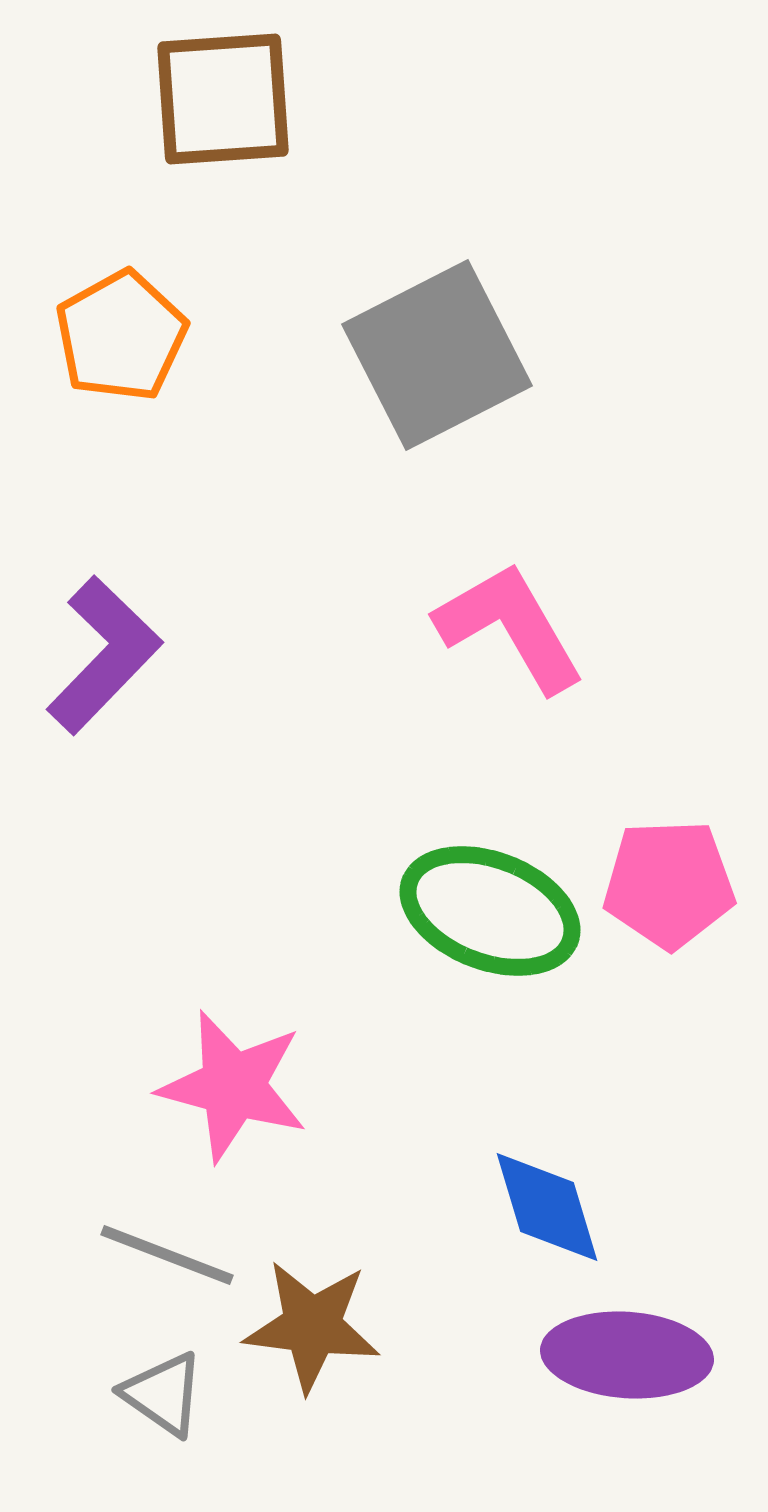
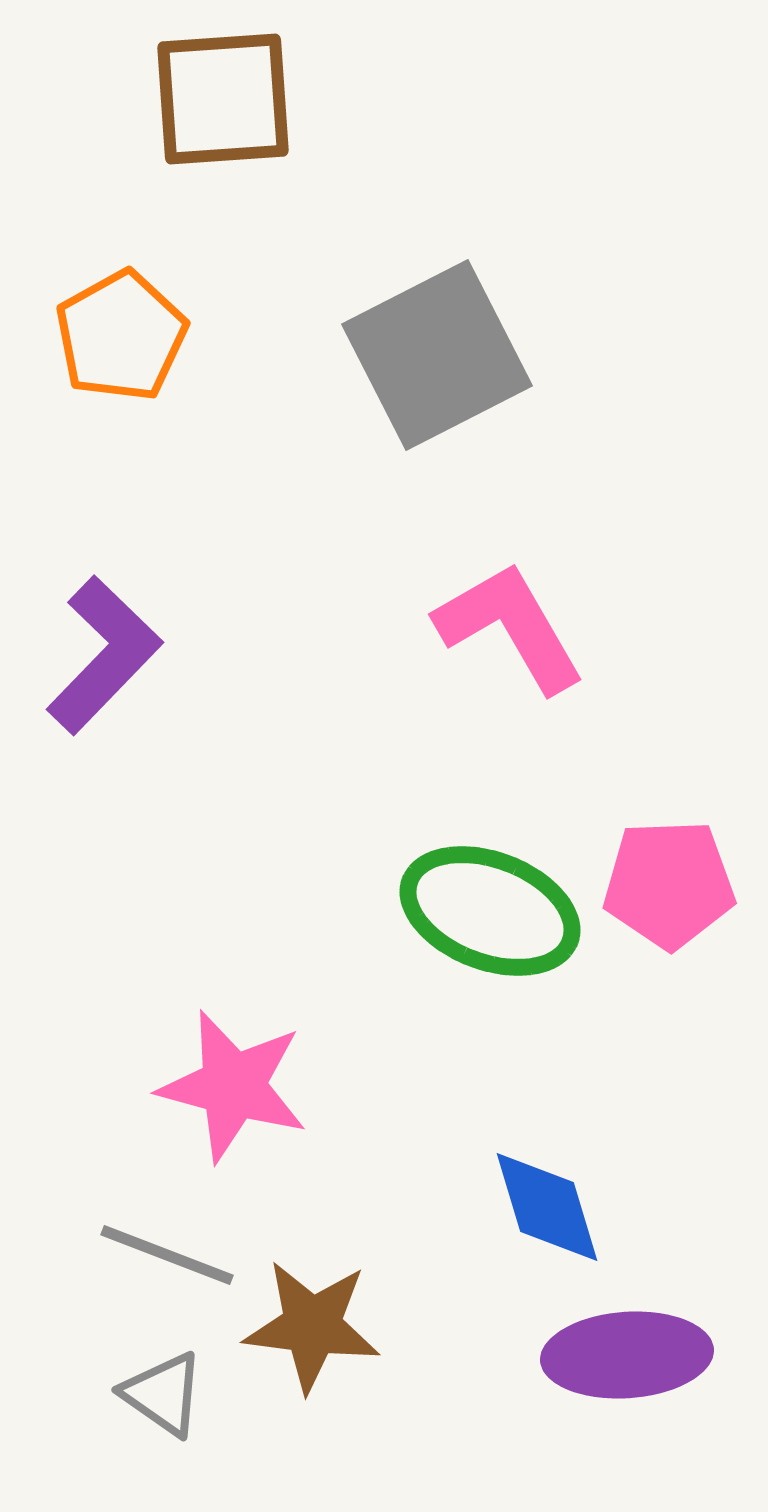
purple ellipse: rotated 8 degrees counterclockwise
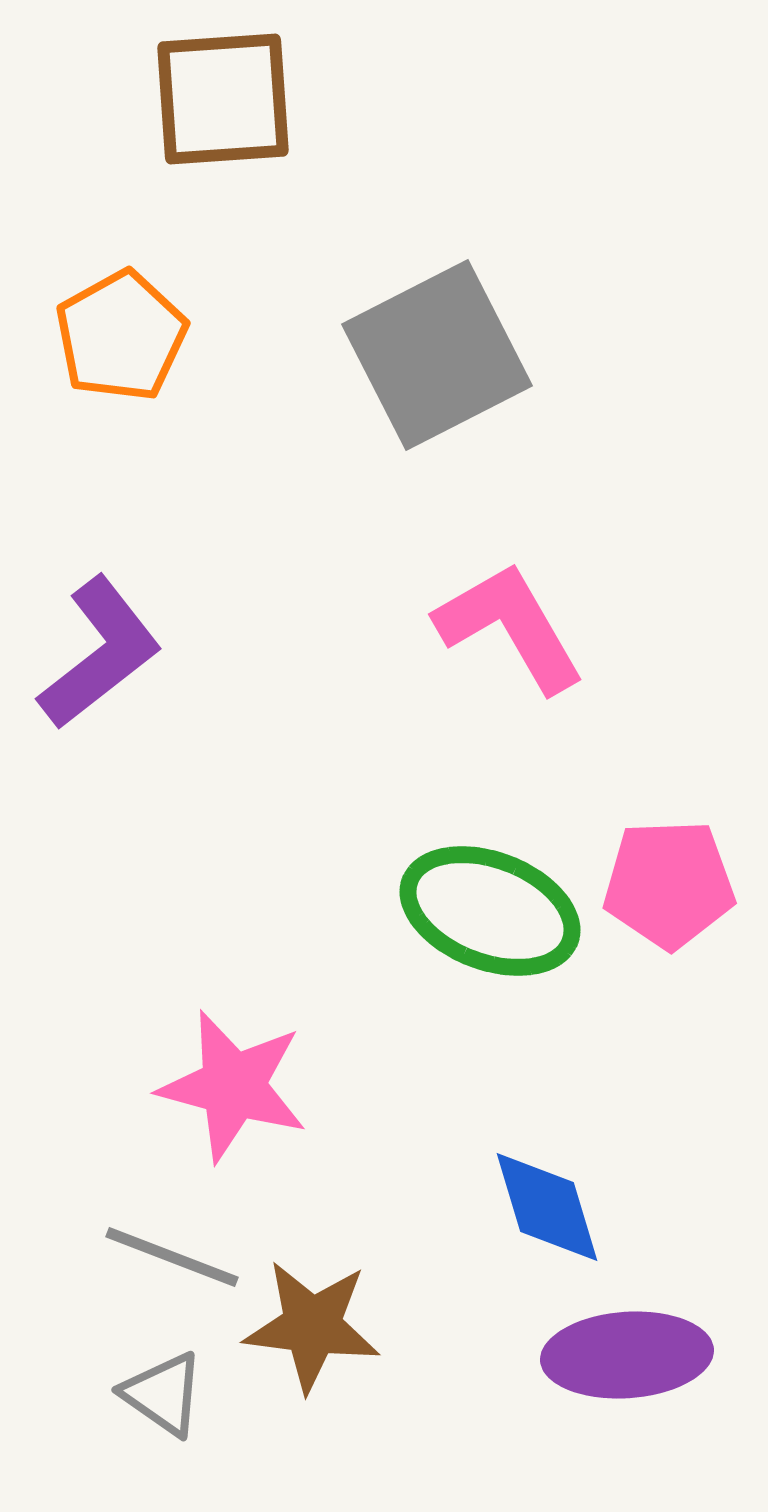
purple L-shape: moved 4 px left, 2 px up; rotated 8 degrees clockwise
gray line: moved 5 px right, 2 px down
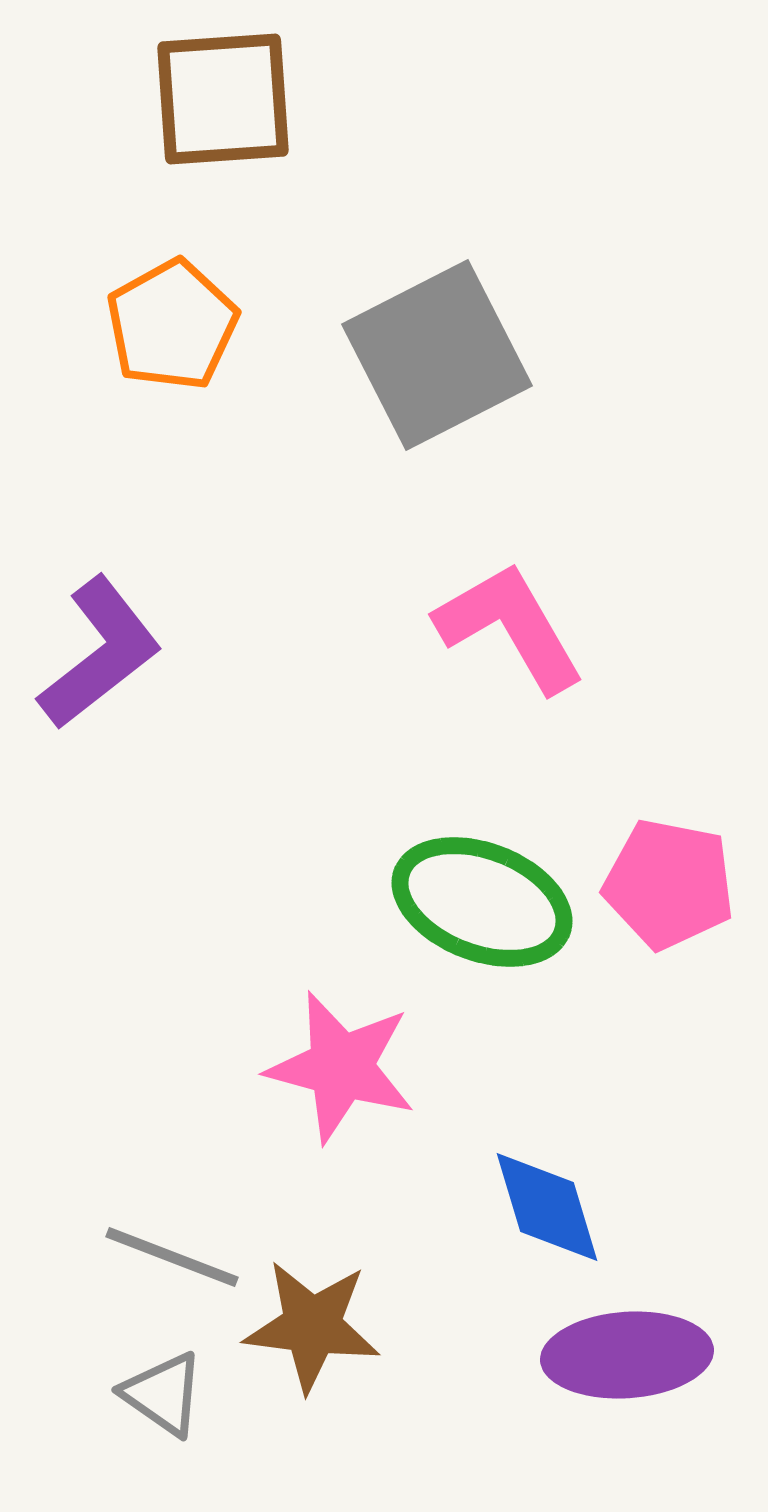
orange pentagon: moved 51 px right, 11 px up
pink pentagon: rotated 13 degrees clockwise
green ellipse: moved 8 px left, 9 px up
pink star: moved 108 px right, 19 px up
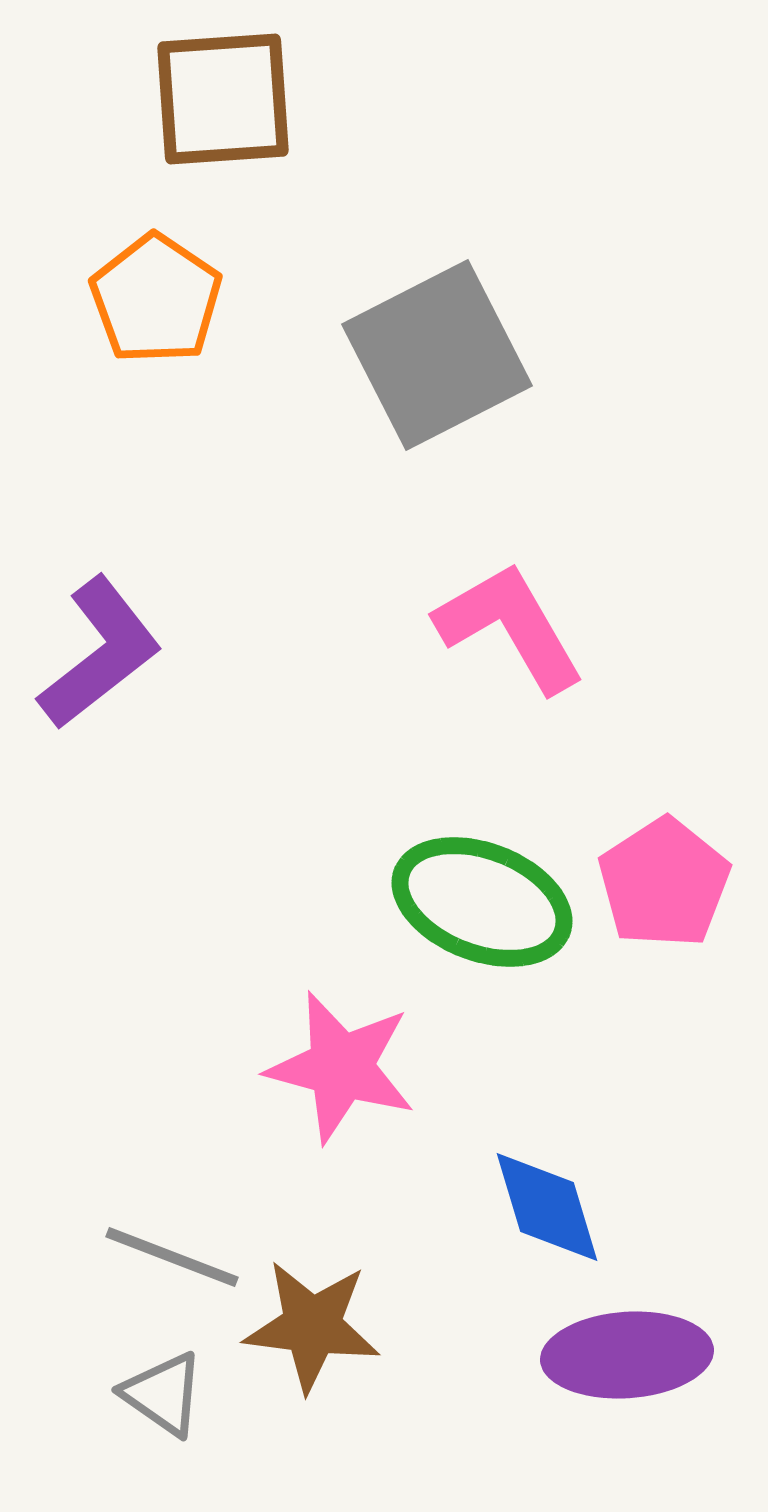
orange pentagon: moved 16 px left, 26 px up; rotated 9 degrees counterclockwise
pink pentagon: moved 5 px left, 1 px up; rotated 28 degrees clockwise
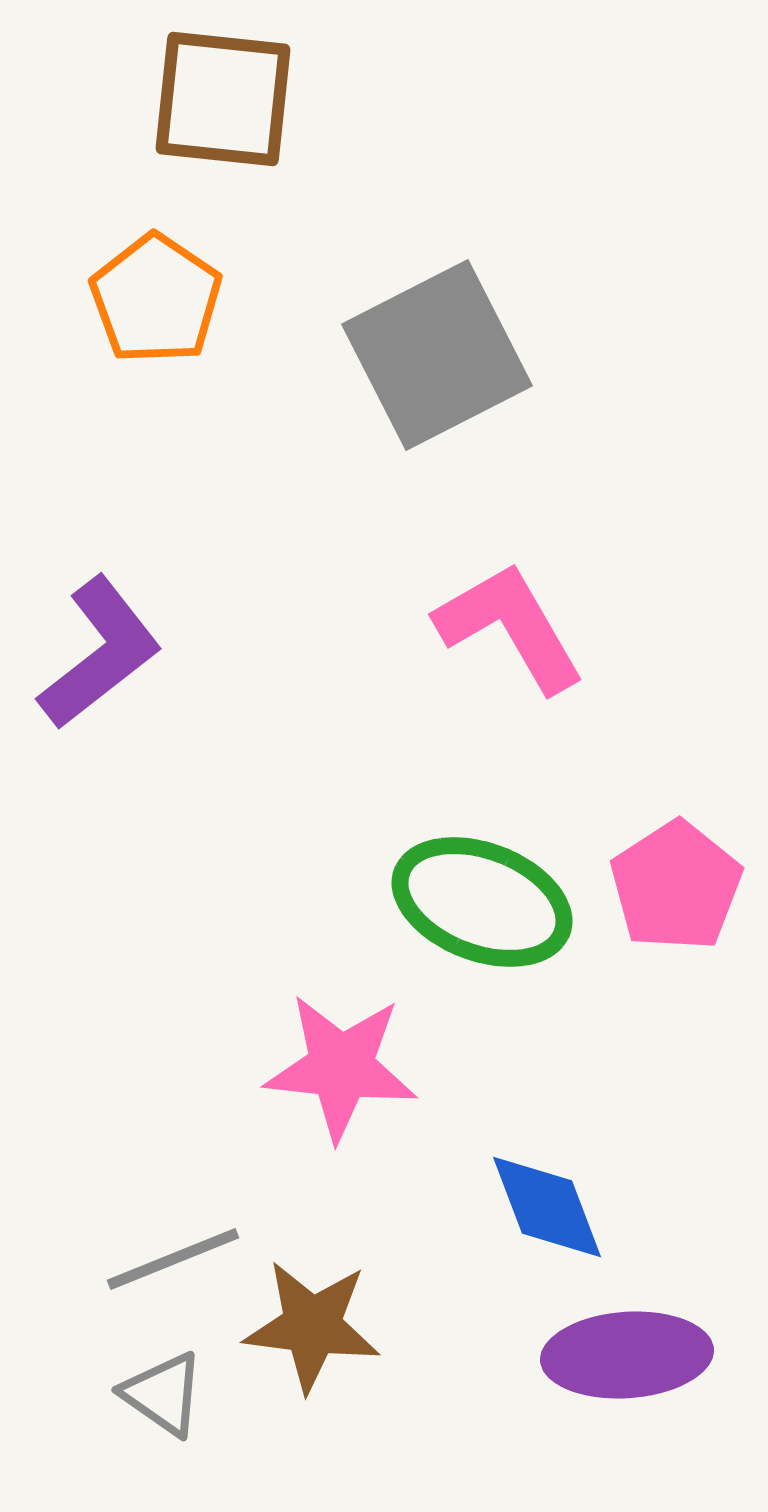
brown square: rotated 10 degrees clockwise
pink pentagon: moved 12 px right, 3 px down
pink star: rotated 9 degrees counterclockwise
blue diamond: rotated 4 degrees counterclockwise
gray line: moved 1 px right, 2 px down; rotated 43 degrees counterclockwise
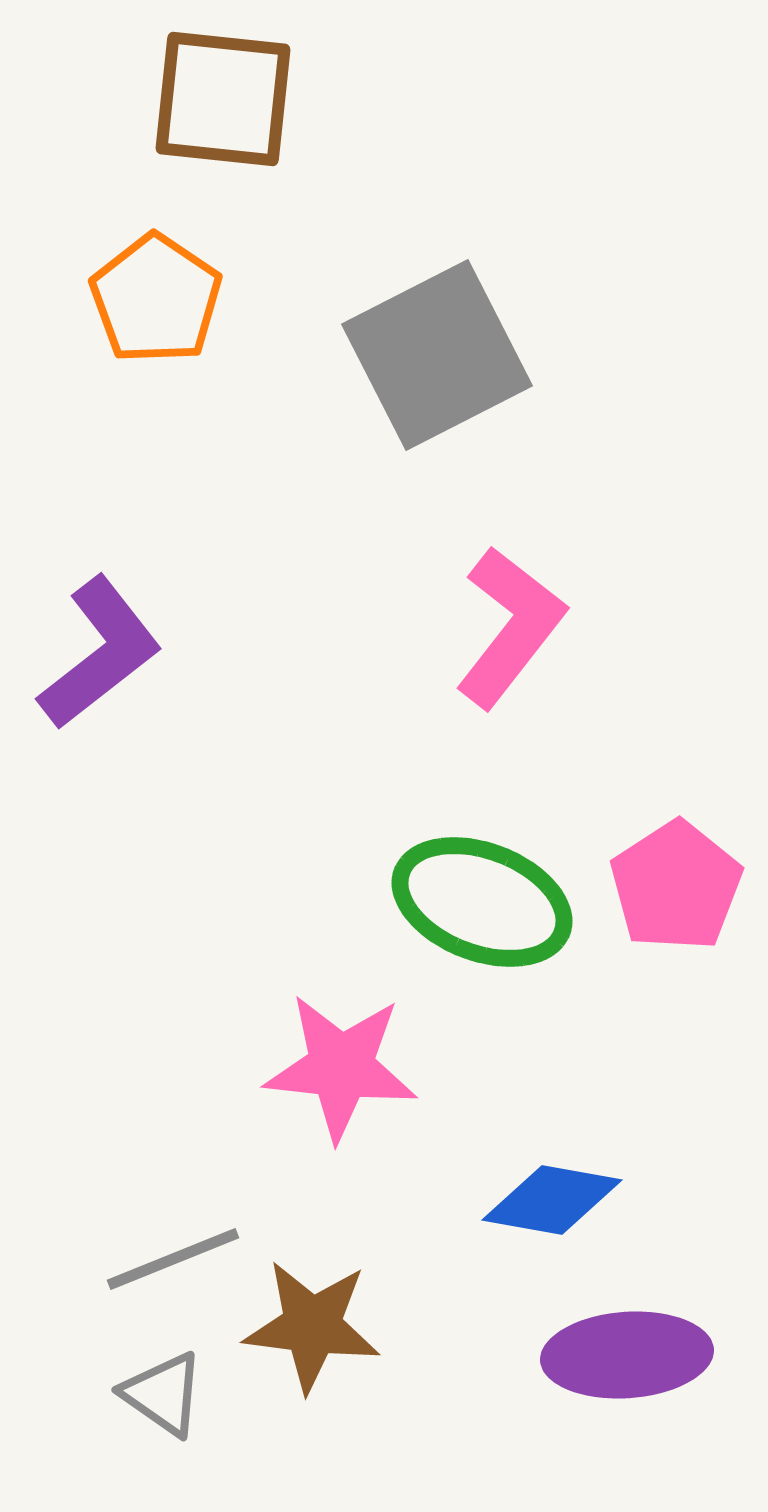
pink L-shape: rotated 68 degrees clockwise
blue diamond: moved 5 px right, 7 px up; rotated 59 degrees counterclockwise
